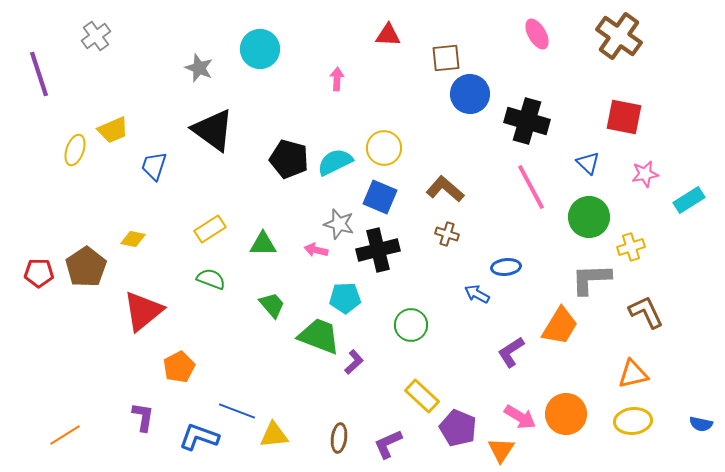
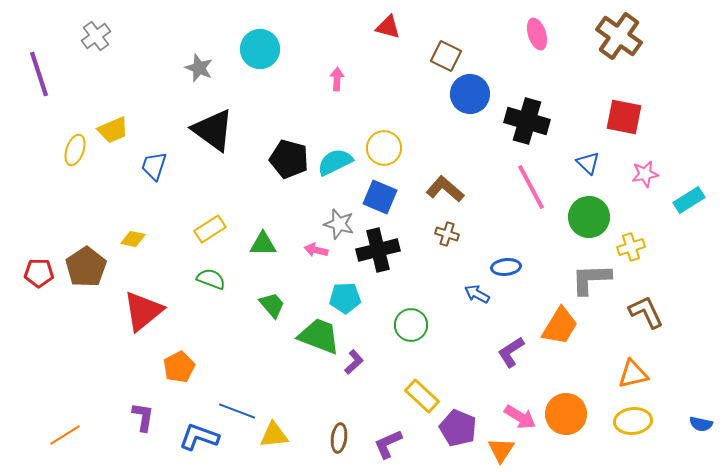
pink ellipse at (537, 34): rotated 12 degrees clockwise
red triangle at (388, 35): moved 8 px up; rotated 12 degrees clockwise
brown square at (446, 58): moved 2 px up; rotated 32 degrees clockwise
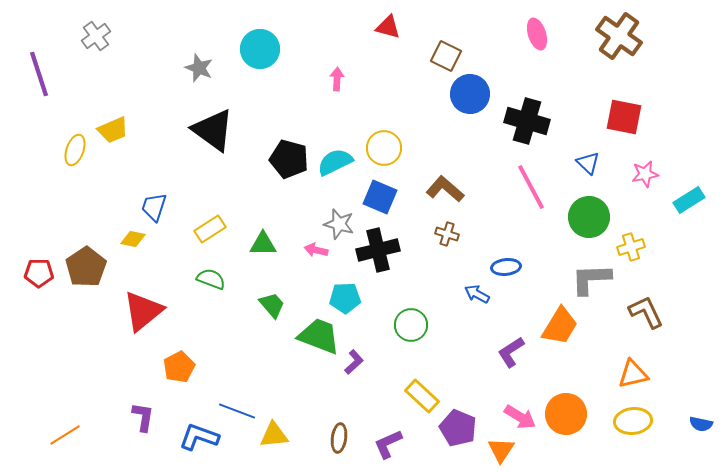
blue trapezoid at (154, 166): moved 41 px down
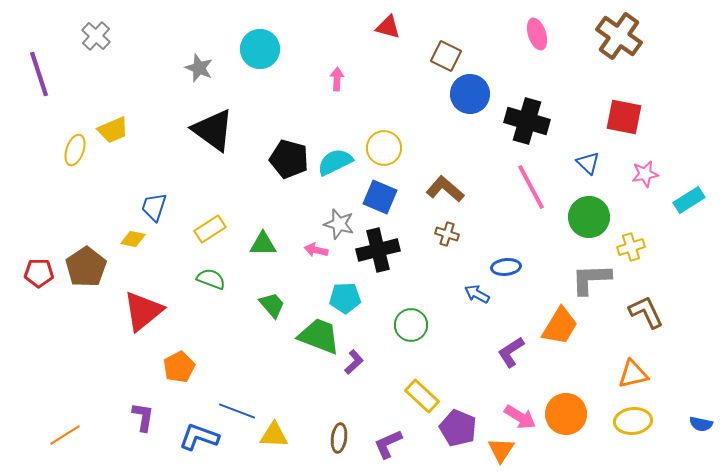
gray cross at (96, 36): rotated 12 degrees counterclockwise
yellow triangle at (274, 435): rotated 8 degrees clockwise
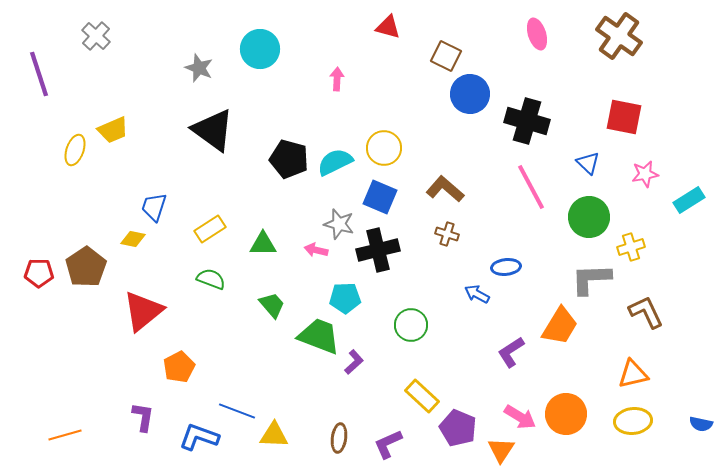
orange line at (65, 435): rotated 16 degrees clockwise
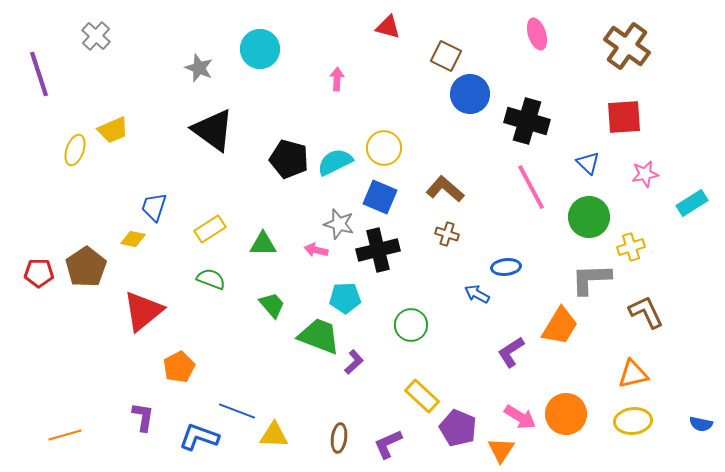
brown cross at (619, 36): moved 8 px right, 10 px down
red square at (624, 117): rotated 15 degrees counterclockwise
cyan rectangle at (689, 200): moved 3 px right, 3 px down
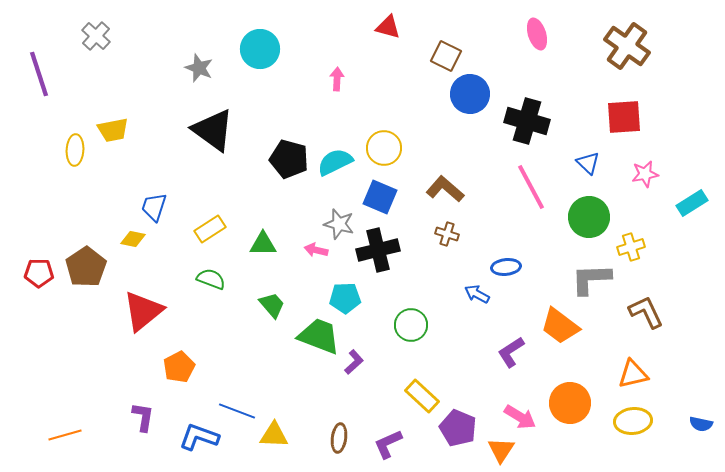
yellow trapezoid at (113, 130): rotated 12 degrees clockwise
yellow ellipse at (75, 150): rotated 16 degrees counterclockwise
orange trapezoid at (560, 326): rotated 96 degrees clockwise
orange circle at (566, 414): moved 4 px right, 11 px up
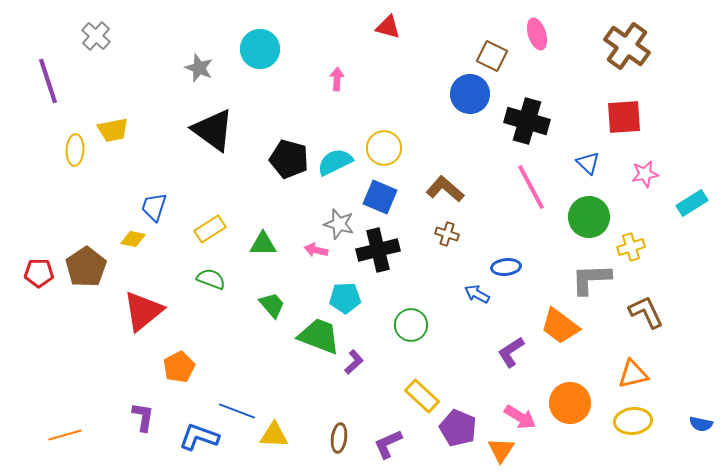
brown square at (446, 56): moved 46 px right
purple line at (39, 74): moved 9 px right, 7 px down
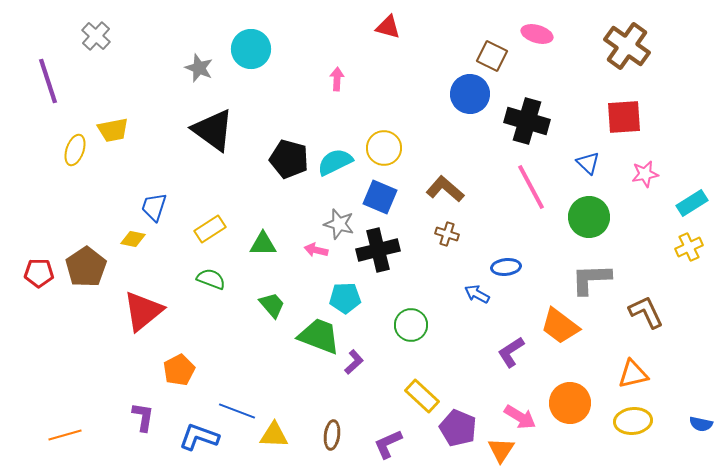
pink ellipse at (537, 34): rotated 56 degrees counterclockwise
cyan circle at (260, 49): moved 9 px left
yellow ellipse at (75, 150): rotated 16 degrees clockwise
yellow cross at (631, 247): moved 58 px right; rotated 8 degrees counterclockwise
orange pentagon at (179, 367): moved 3 px down
brown ellipse at (339, 438): moved 7 px left, 3 px up
